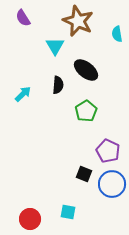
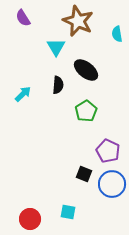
cyan triangle: moved 1 px right, 1 px down
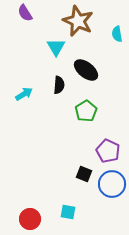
purple semicircle: moved 2 px right, 5 px up
black semicircle: moved 1 px right
cyan arrow: moved 1 px right; rotated 12 degrees clockwise
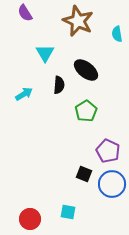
cyan triangle: moved 11 px left, 6 px down
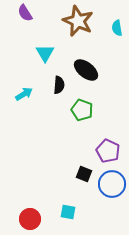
cyan semicircle: moved 6 px up
green pentagon: moved 4 px left, 1 px up; rotated 20 degrees counterclockwise
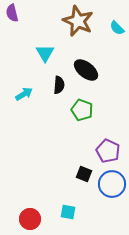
purple semicircle: moved 13 px left; rotated 18 degrees clockwise
cyan semicircle: rotated 35 degrees counterclockwise
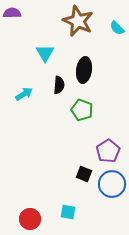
purple semicircle: rotated 102 degrees clockwise
black ellipse: moved 2 px left; rotated 60 degrees clockwise
purple pentagon: rotated 15 degrees clockwise
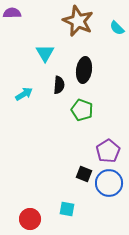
blue circle: moved 3 px left, 1 px up
cyan square: moved 1 px left, 3 px up
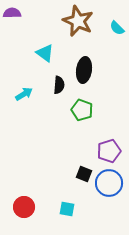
cyan triangle: rotated 24 degrees counterclockwise
purple pentagon: moved 1 px right; rotated 15 degrees clockwise
red circle: moved 6 px left, 12 px up
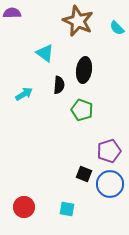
blue circle: moved 1 px right, 1 px down
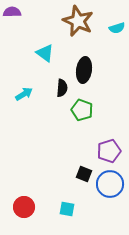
purple semicircle: moved 1 px up
cyan semicircle: rotated 63 degrees counterclockwise
black semicircle: moved 3 px right, 3 px down
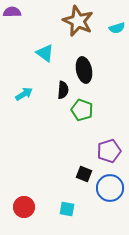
black ellipse: rotated 20 degrees counterclockwise
black semicircle: moved 1 px right, 2 px down
blue circle: moved 4 px down
